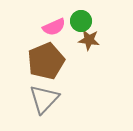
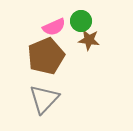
brown pentagon: moved 5 px up
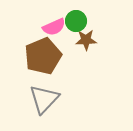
green circle: moved 5 px left
brown star: moved 3 px left; rotated 10 degrees counterclockwise
brown pentagon: moved 3 px left
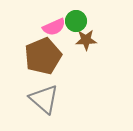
gray triangle: rotated 32 degrees counterclockwise
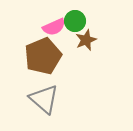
green circle: moved 1 px left
brown star: rotated 20 degrees counterclockwise
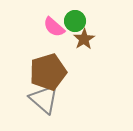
pink semicircle: rotated 65 degrees clockwise
brown star: moved 2 px left, 1 px up; rotated 10 degrees counterclockwise
brown pentagon: moved 5 px right, 16 px down; rotated 6 degrees clockwise
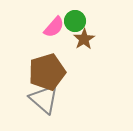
pink semicircle: rotated 90 degrees counterclockwise
brown pentagon: moved 1 px left
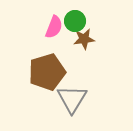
pink semicircle: rotated 20 degrees counterclockwise
brown star: rotated 25 degrees clockwise
gray triangle: moved 28 px right; rotated 20 degrees clockwise
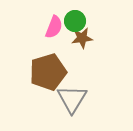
brown star: moved 2 px left, 1 px up
brown pentagon: moved 1 px right
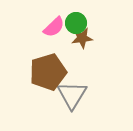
green circle: moved 1 px right, 2 px down
pink semicircle: rotated 25 degrees clockwise
gray triangle: moved 4 px up
